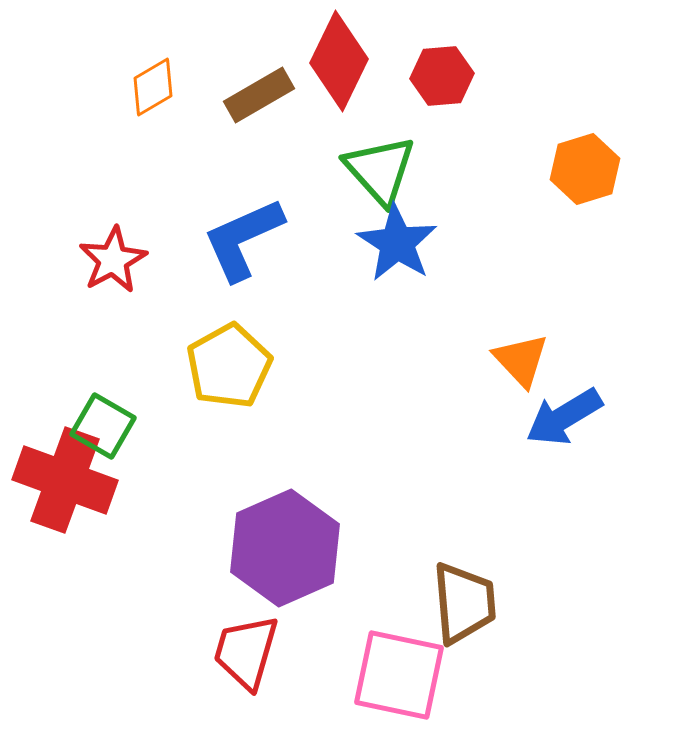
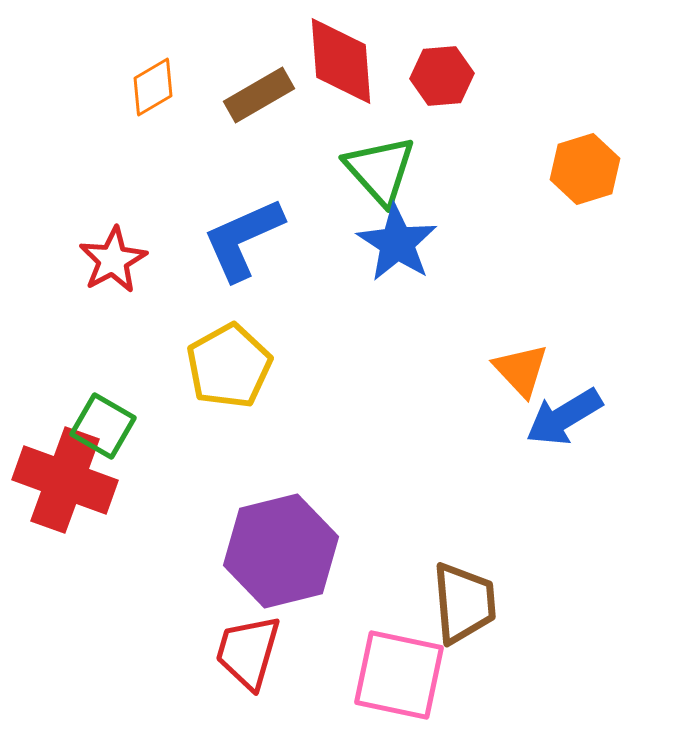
red diamond: moved 2 px right; rotated 30 degrees counterclockwise
orange triangle: moved 10 px down
purple hexagon: moved 4 px left, 3 px down; rotated 10 degrees clockwise
red trapezoid: moved 2 px right
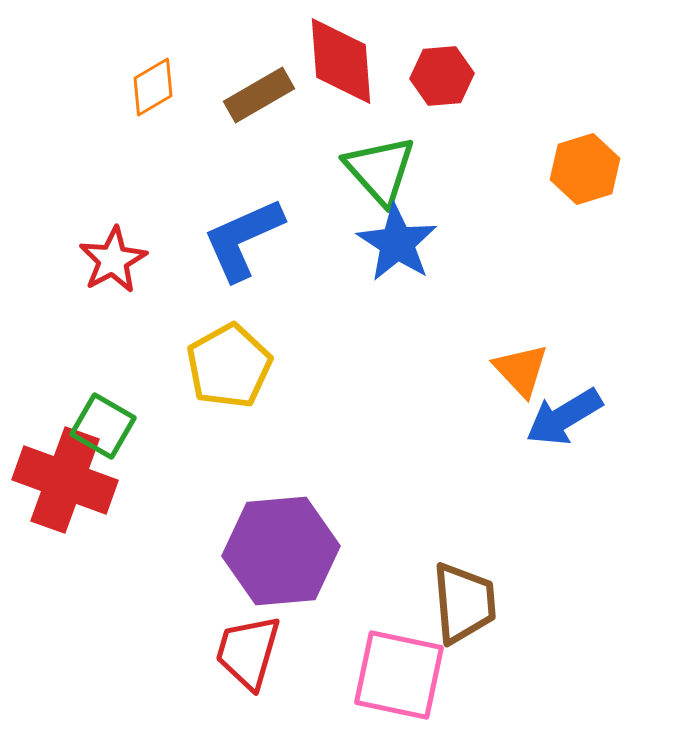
purple hexagon: rotated 9 degrees clockwise
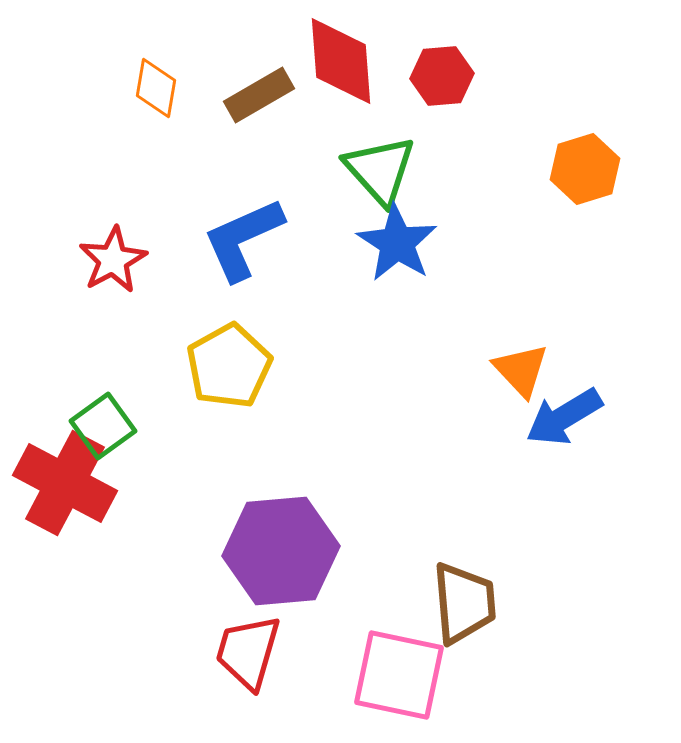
orange diamond: moved 3 px right, 1 px down; rotated 50 degrees counterclockwise
green square: rotated 24 degrees clockwise
red cross: moved 3 px down; rotated 8 degrees clockwise
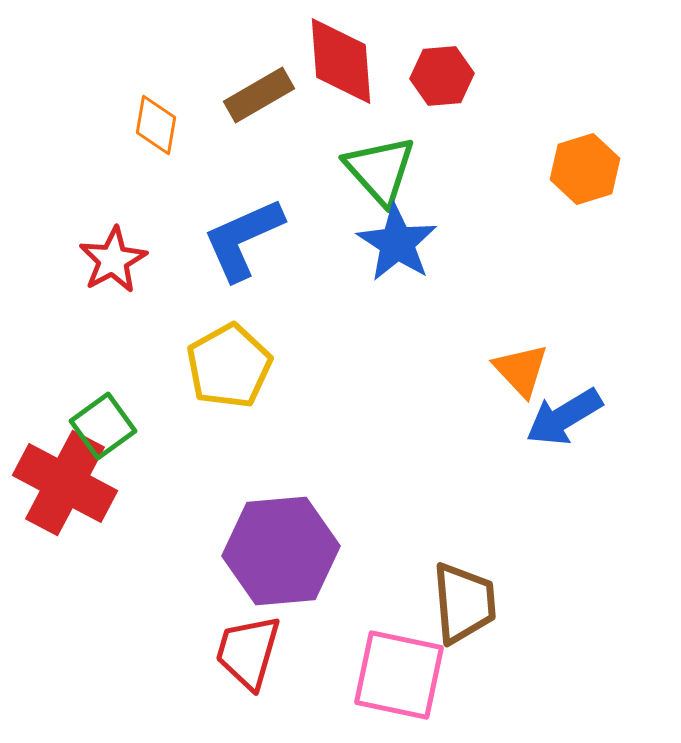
orange diamond: moved 37 px down
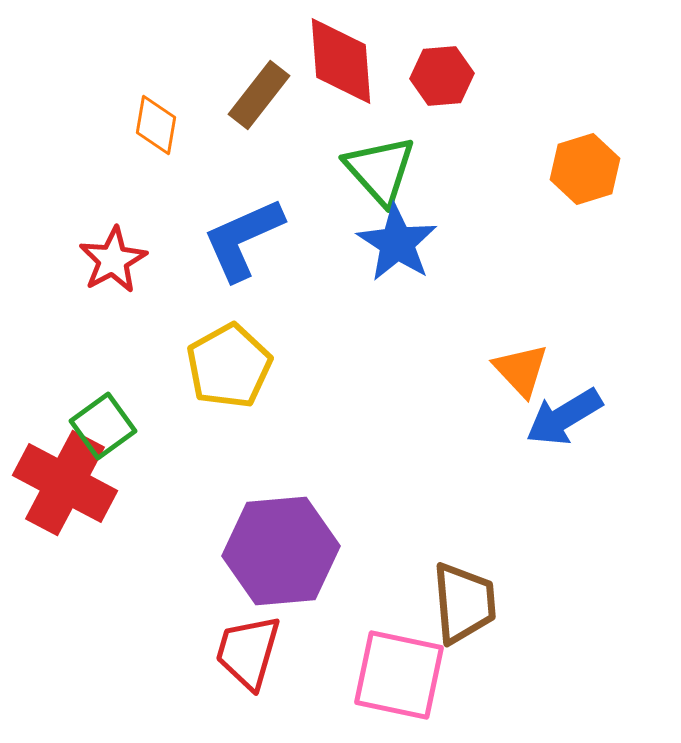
brown rectangle: rotated 22 degrees counterclockwise
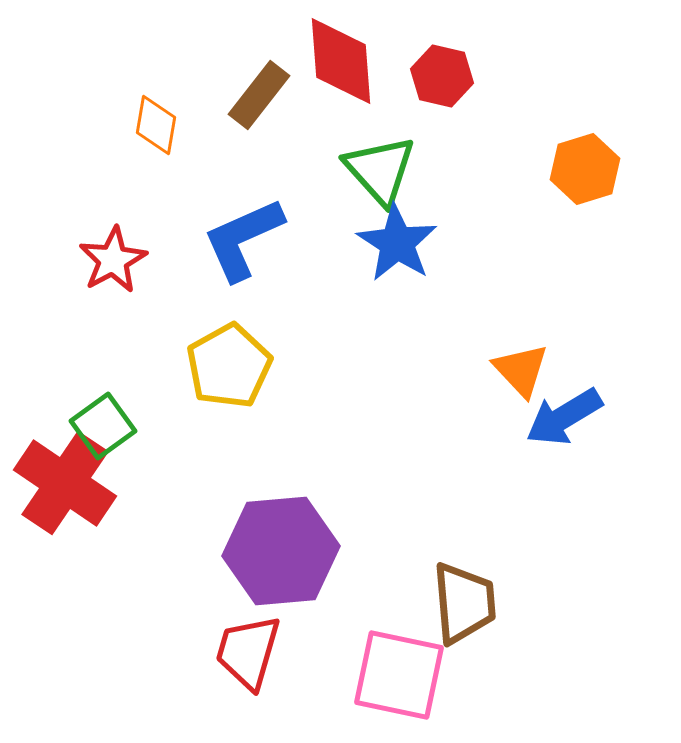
red hexagon: rotated 18 degrees clockwise
red cross: rotated 6 degrees clockwise
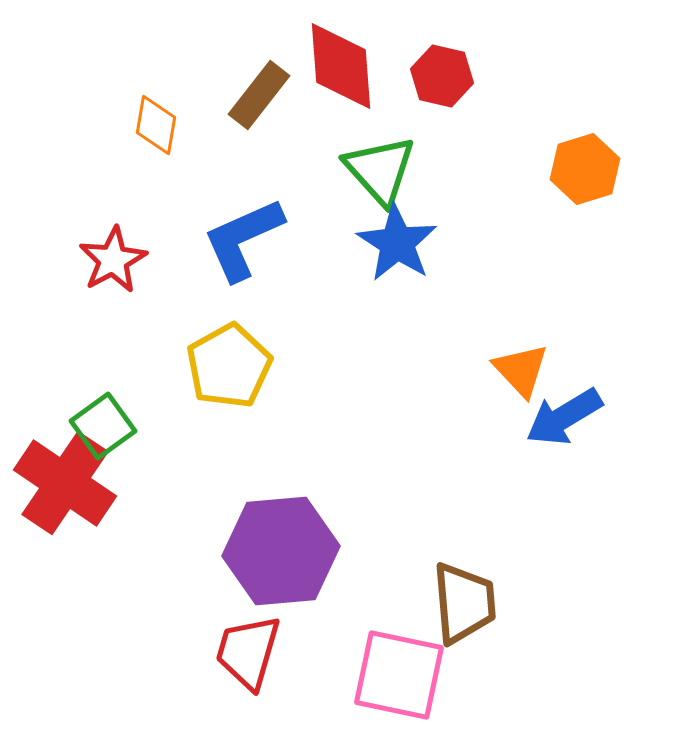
red diamond: moved 5 px down
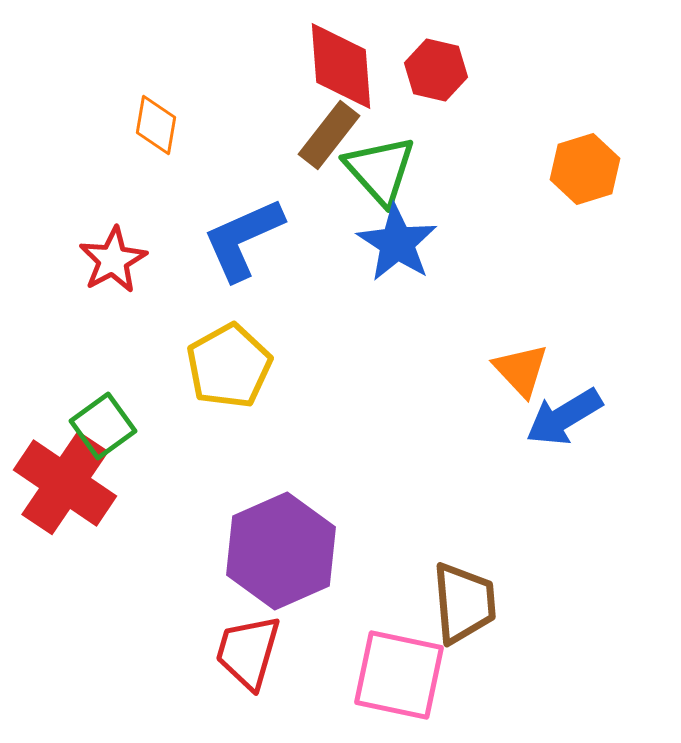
red hexagon: moved 6 px left, 6 px up
brown rectangle: moved 70 px right, 40 px down
purple hexagon: rotated 19 degrees counterclockwise
